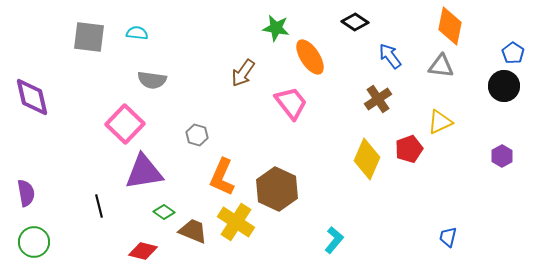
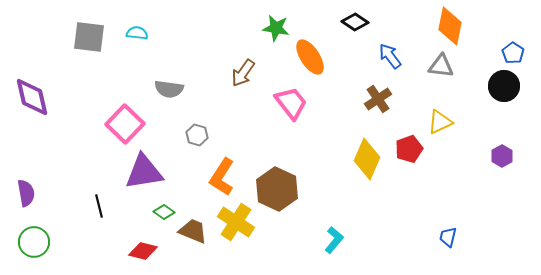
gray semicircle: moved 17 px right, 9 px down
orange L-shape: rotated 9 degrees clockwise
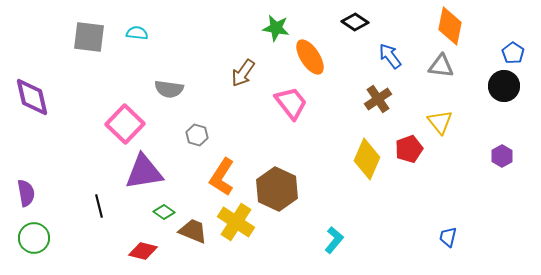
yellow triangle: rotated 44 degrees counterclockwise
green circle: moved 4 px up
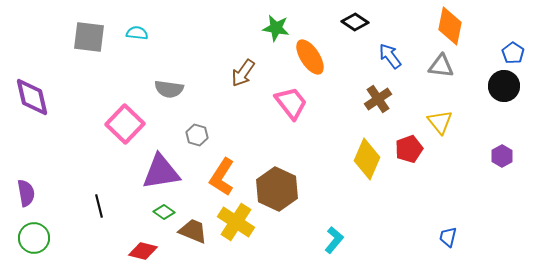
purple triangle: moved 17 px right
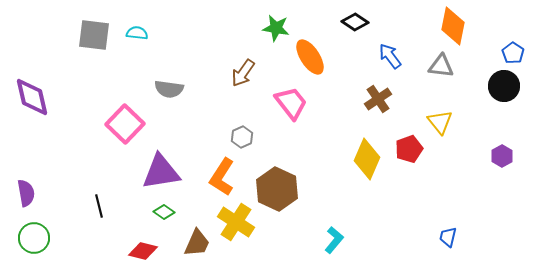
orange diamond: moved 3 px right
gray square: moved 5 px right, 2 px up
gray hexagon: moved 45 px right, 2 px down; rotated 20 degrees clockwise
brown trapezoid: moved 4 px right, 12 px down; rotated 92 degrees clockwise
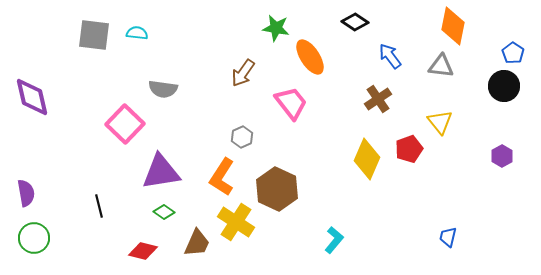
gray semicircle: moved 6 px left
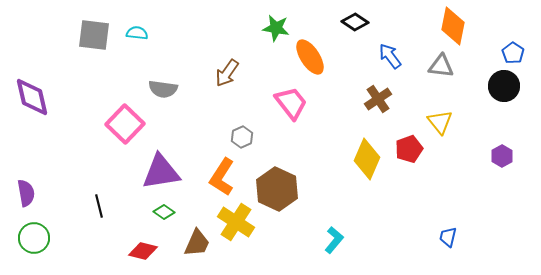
brown arrow: moved 16 px left
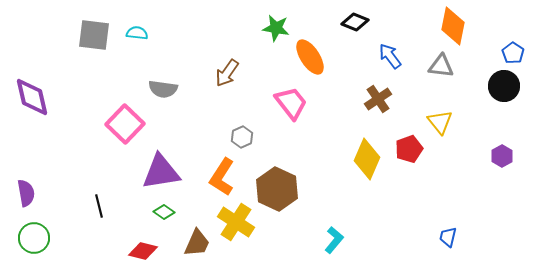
black diamond: rotated 12 degrees counterclockwise
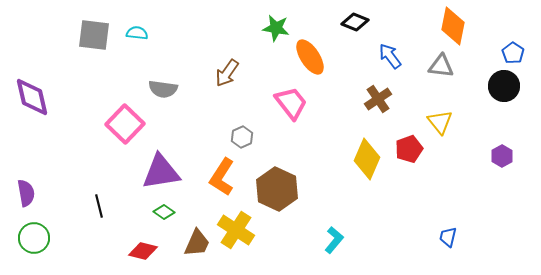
yellow cross: moved 8 px down
